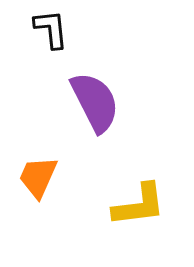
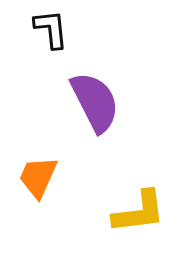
yellow L-shape: moved 7 px down
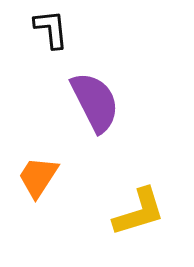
orange trapezoid: rotated 9 degrees clockwise
yellow L-shape: rotated 10 degrees counterclockwise
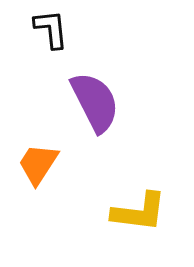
orange trapezoid: moved 13 px up
yellow L-shape: rotated 24 degrees clockwise
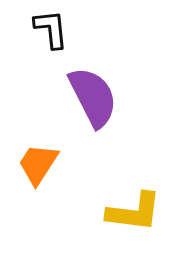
purple semicircle: moved 2 px left, 5 px up
yellow L-shape: moved 5 px left
